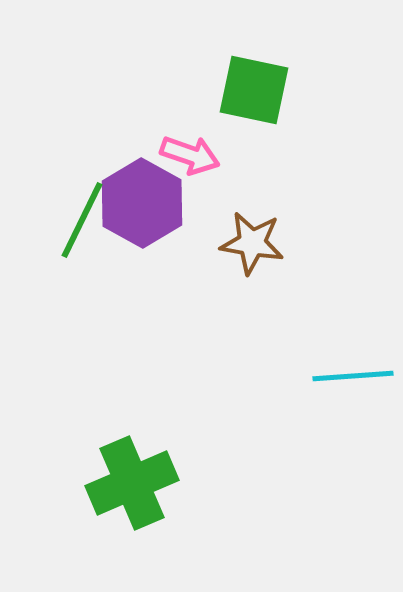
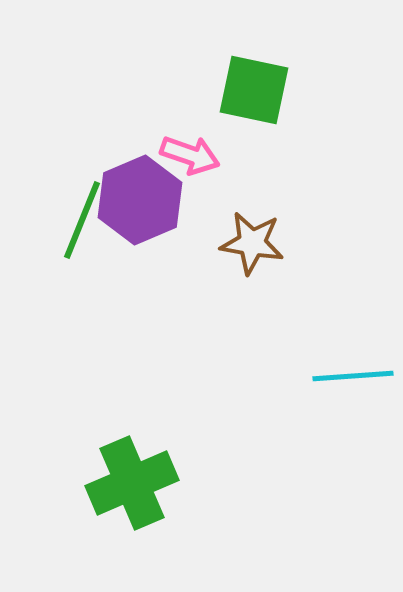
purple hexagon: moved 2 px left, 3 px up; rotated 8 degrees clockwise
green line: rotated 4 degrees counterclockwise
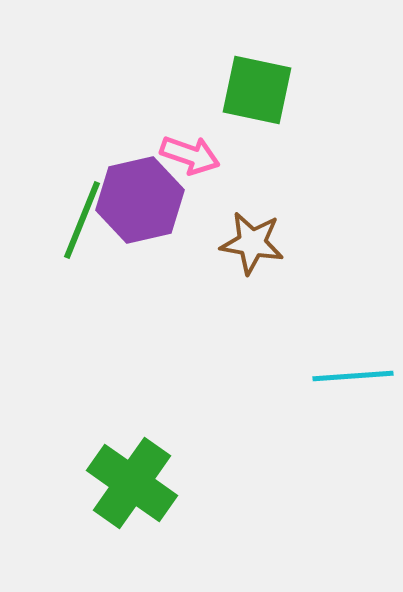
green square: moved 3 px right
purple hexagon: rotated 10 degrees clockwise
green cross: rotated 32 degrees counterclockwise
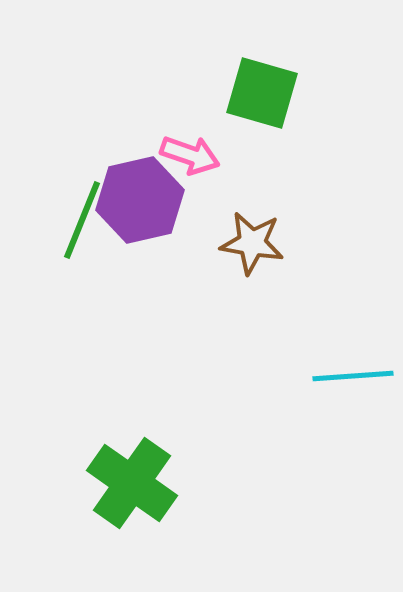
green square: moved 5 px right, 3 px down; rotated 4 degrees clockwise
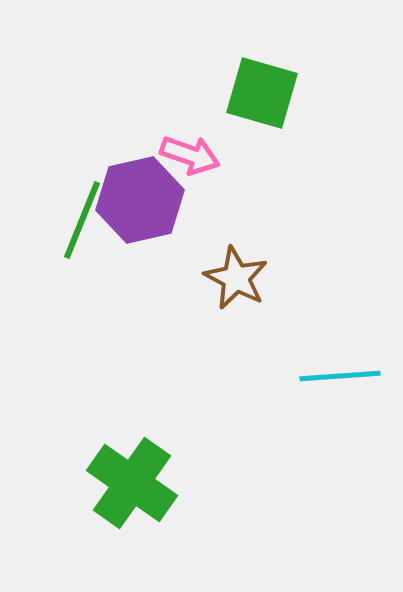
brown star: moved 16 px left, 35 px down; rotated 18 degrees clockwise
cyan line: moved 13 px left
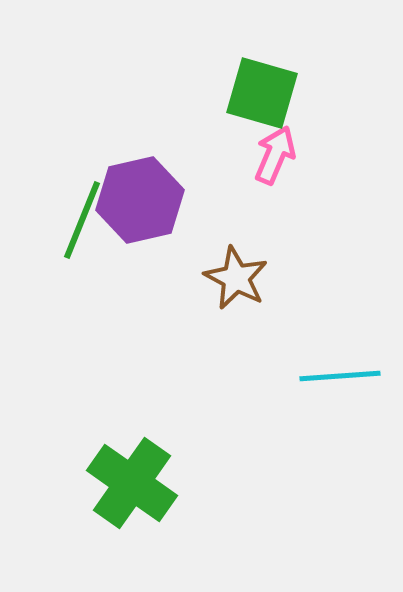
pink arrow: moved 85 px right; rotated 86 degrees counterclockwise
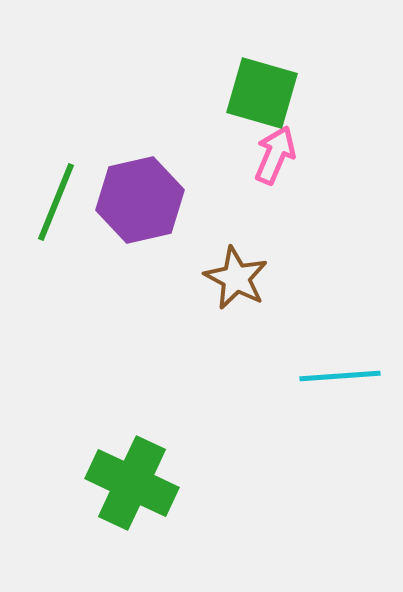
green line: moved 26 px left, 18 px up
green cross: rotated 10 degrees counterclockwise
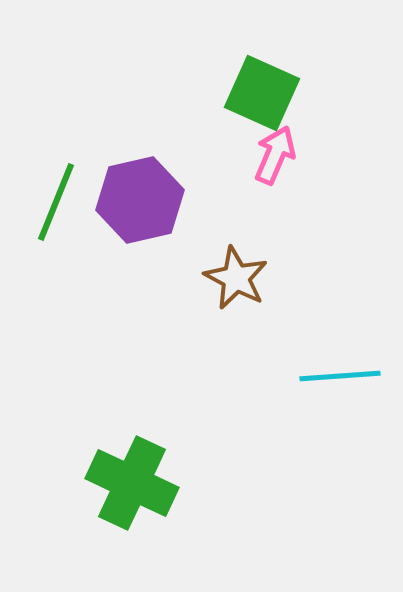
green square: rotated 8 degrees clockwise
